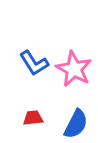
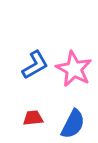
blue L-shape: moved 1 px right, 2 px down; rotated 88 degrees counterclockwise
blue semicircle: moved 3 px left
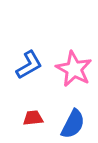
blue L-shape: moved 6 px left
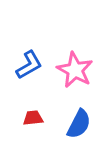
pink star: moved 1 px right, 1 px down
blue semicircle: moved 6 px right
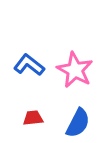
blue L-shape: rotated 112 degrees counterclockwise
blue semicircle: moved 1 px left, 1 px up
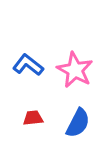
blue L-shape: moved 1 px left
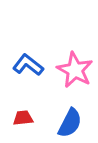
red trapezoid: moved 10 px left
blue semicircle: moved 8 px left
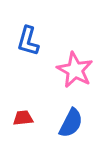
blue L-shape: moved 24 px up; rotated 112 degrees counterclockwise
blue semicircle: moved 1 px right
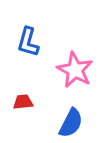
blue L-shape: moved 1 px down
red trapezoid: moved 16 px up
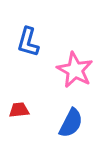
red trapezoid: moved 4 px left, 8 px down
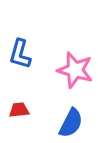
blue L-shape: moved 8 px left, 12 px down
pink star: rotated 12 degrees counterclockwise
